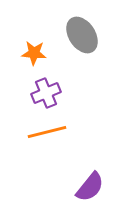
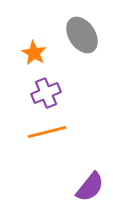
orange star: rotated 25 degrees clockwise
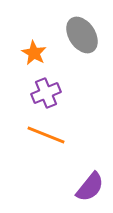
orange line: moved 1 px left, 3 px down; rotated 36 degrees clockwise
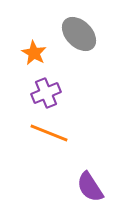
gray ellipse: moved 3 px left, 1 px up; rotated 12 degrees counterclockwise
orange line: moved 3 px right, 2 px up
purple semicircle: rotated 108 degrees clockwise
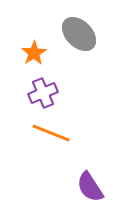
orange star: rotated 10 degrees clockwise
purple cross: moved 3 px left
orange line: moved 2 px right
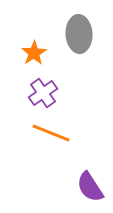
gray ellipse: rotated 42 degrees clockwise
purple cross: rotated 12 degrees counterclockwise
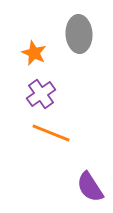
orange star: rotated 15 degrees counterclockwise
purple cross: moved 2 px left, 1 px down
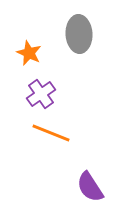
orange star: moved 5 px left
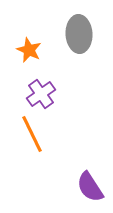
orange star: moved 3 px up
orange line: moved 19 px left, 1 px down; rotated 42 degrees clockwise
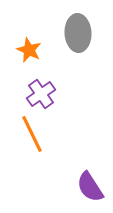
gray ellipse: moved 1 px left, 1 px up
